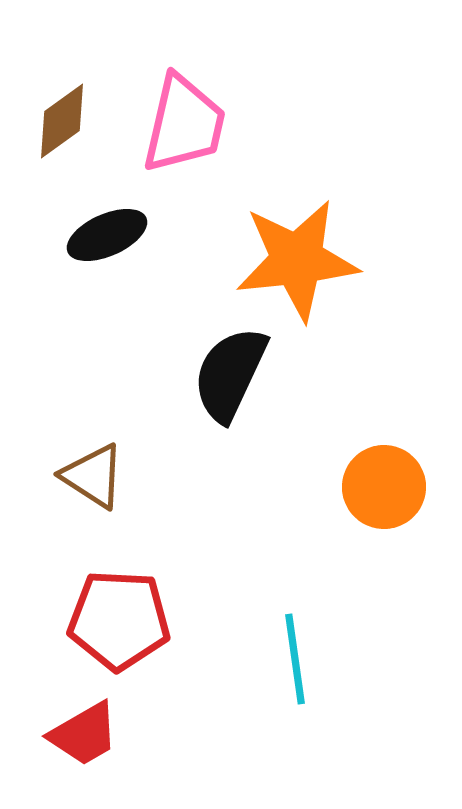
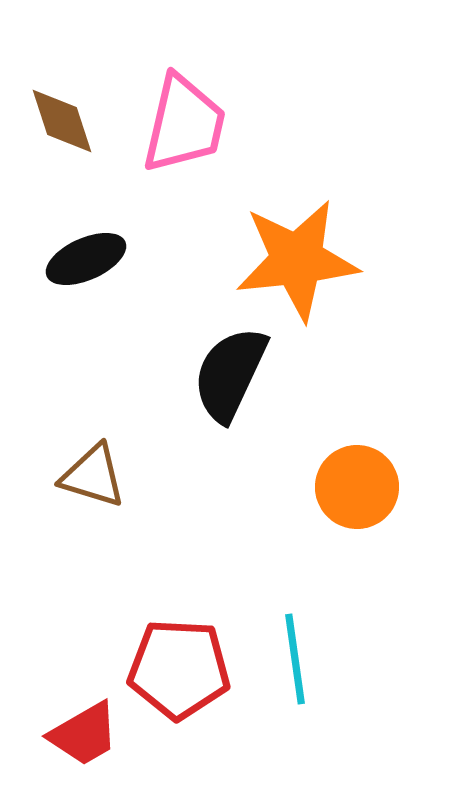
brown diamond: rotated 72 degrees counterclockwise
black ellipse: moved 21 px left, 24 px down
brown triangle: rotated 16 degrees counterclockwise
orange circle: moved 27 px left
red pentagon: moved 60 px right, 49 px down
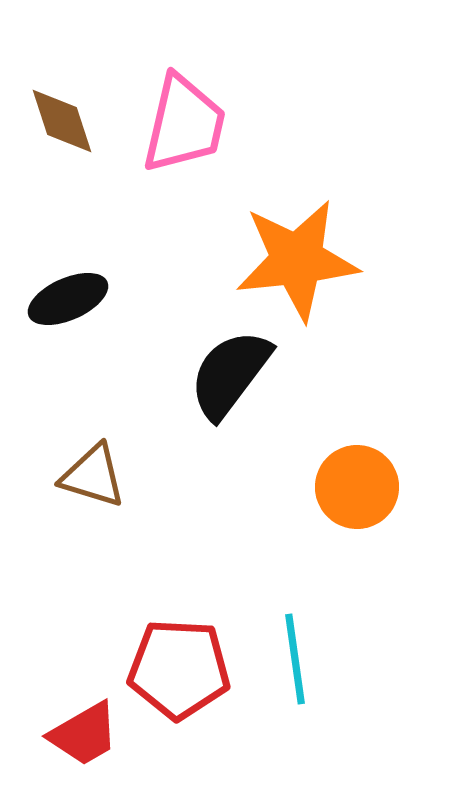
black ellipse: moved 18 px left, 40 px down
black semicircle: rotated 12 degrees clockwise
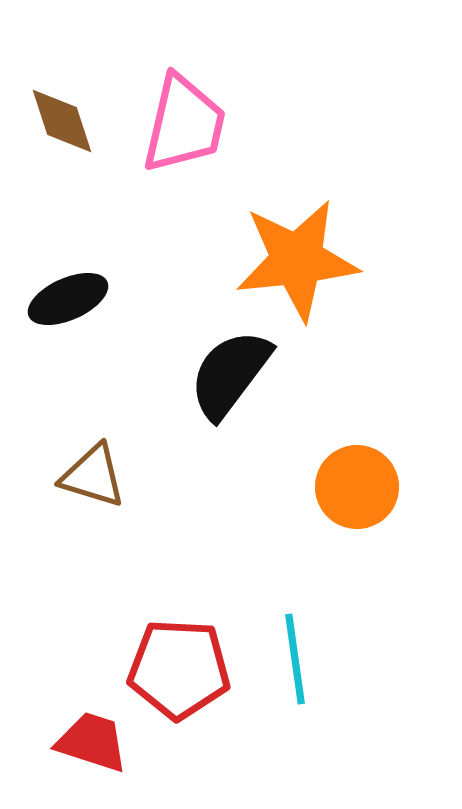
red trapezoid: moved 8 px right, 8 px down; rotated 132 degrees counterclockwise
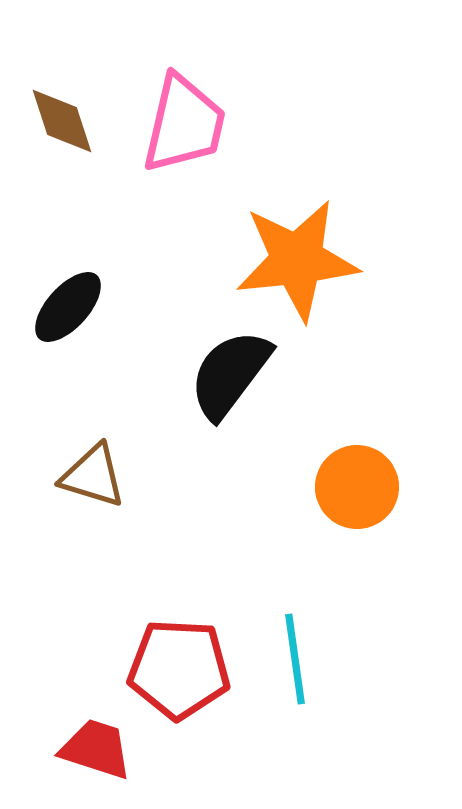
black ellipse: moved 8 px down; rotated 24 degrees counterclockwise
red trapezoid: moved 4 px right, 7 px down
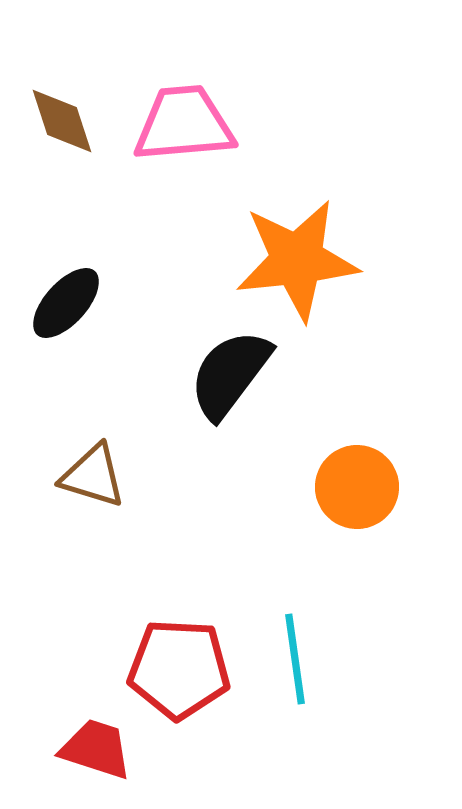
pink trapezoid: rotated 108 degrees counterclockwise
black ellipse: moved 2 px left, 4 px up
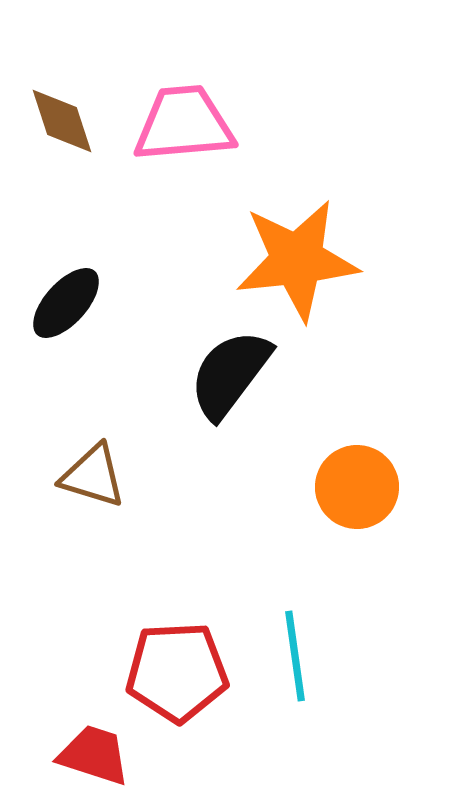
cyan line: moved 3 px up
red pentagon: moved 2 px left, 3 px down; rotated 6 degrees counterclockwise
red trapezoid: moved 2 px left, 6 px down
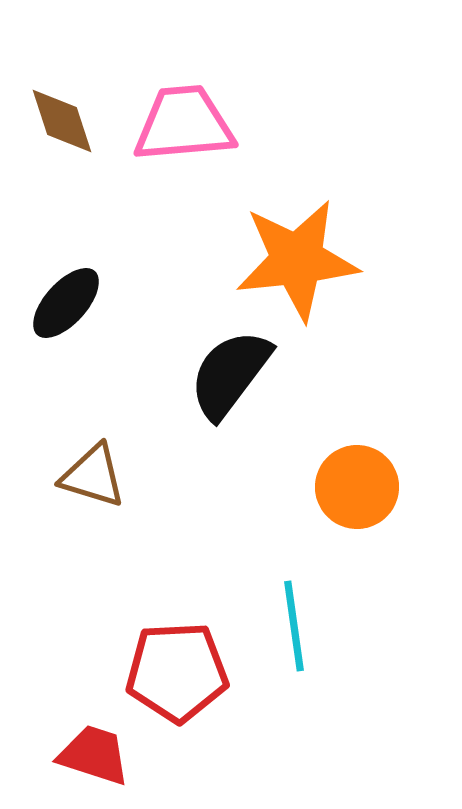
cyan line: moved 1 px left, 30 px up
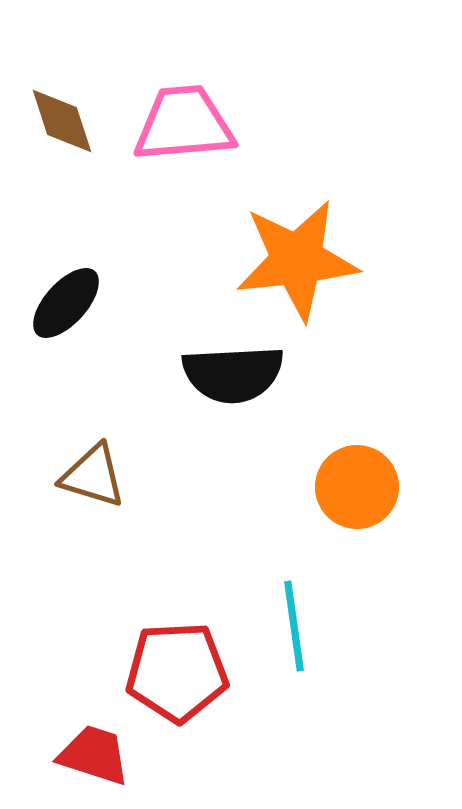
black semicircle: moved 3 px right; rotated 130 degrees counterclockwise
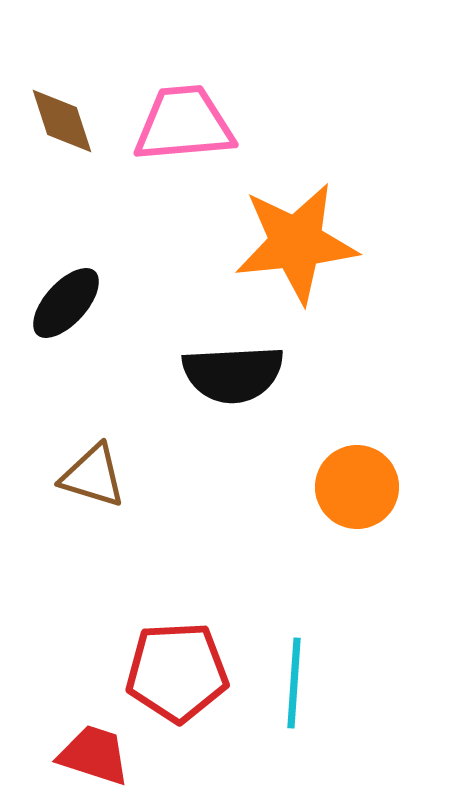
orange star: moved 1 px left, 17 px up
cyan line: moved 57 px down; rotated 12 degrees clockwise
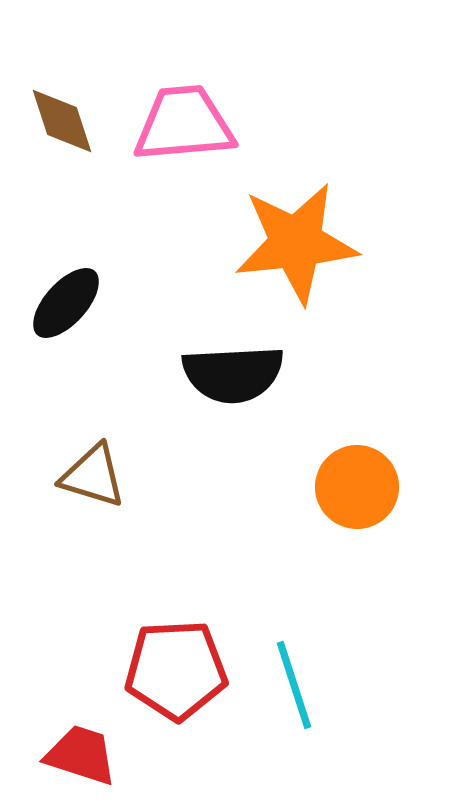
red pentagon: moved 1 px left, 2 px up
cyan line: moved 2 px down; rotated 22 degrees counterclockwise
red trapezoid: moved 13 px left
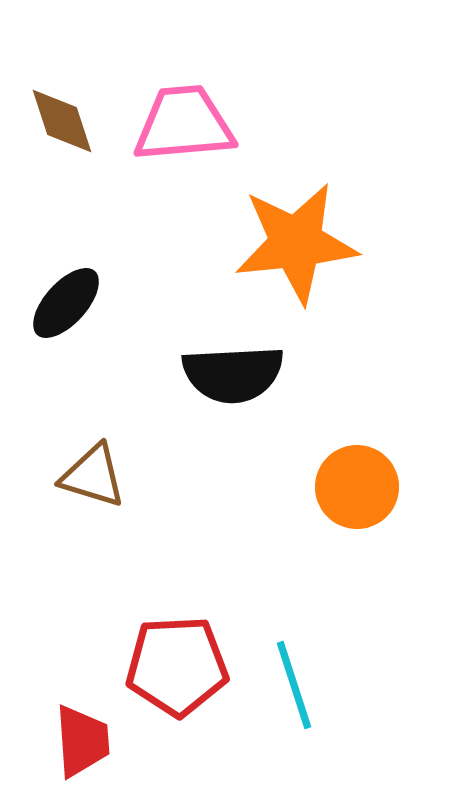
red pentagon: moved 1 px right, 4 px up
red trapezoid: moved 1 px right, 14 px up; rotated 68 degrees clockwise
